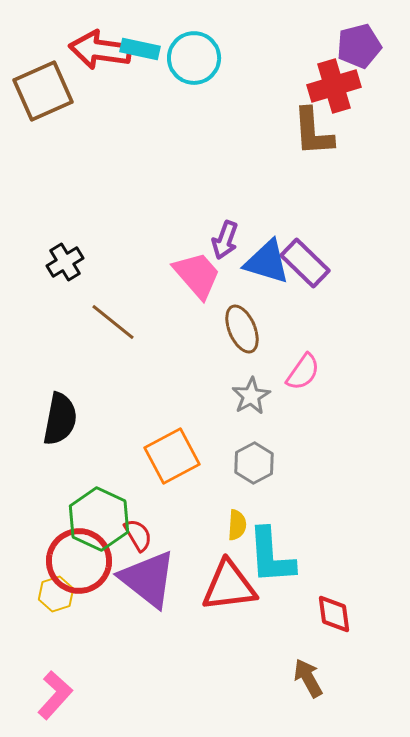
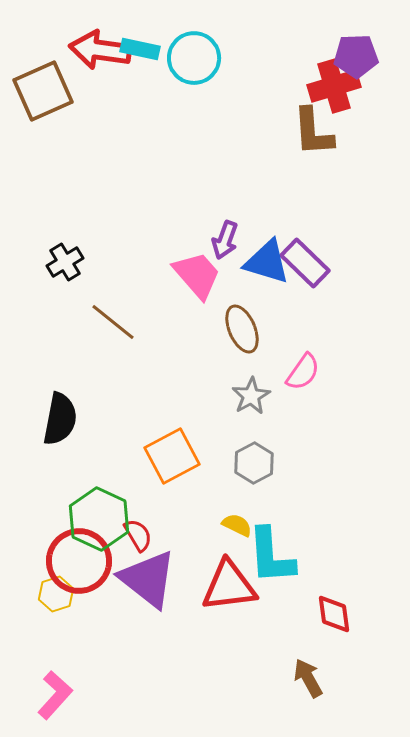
purple pentagon: moved 3 px left, 10 px down; rotated 12 degrees clockwise
yellow semicircle: rotated 68 degrees counterclockwise
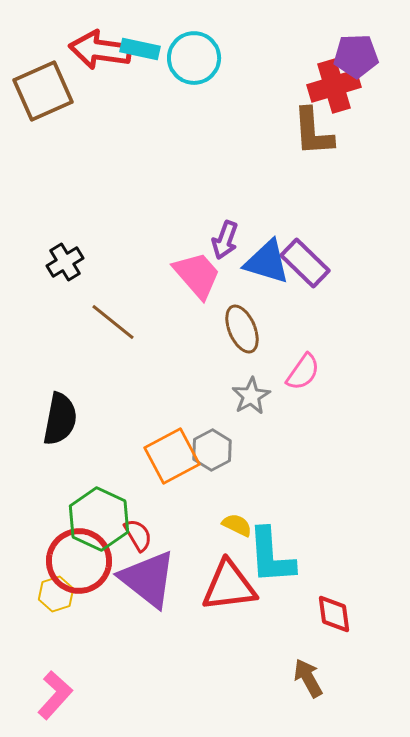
gray hexagon: moved 42 px left, 13 px up
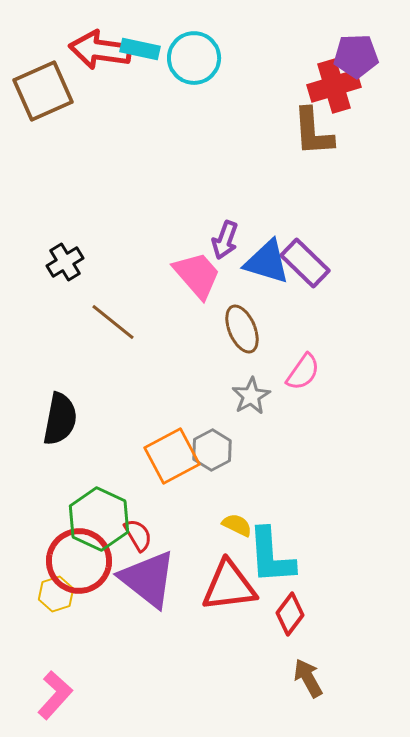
red diamond: moved 44 px left; rotated 45 degrees clockwise
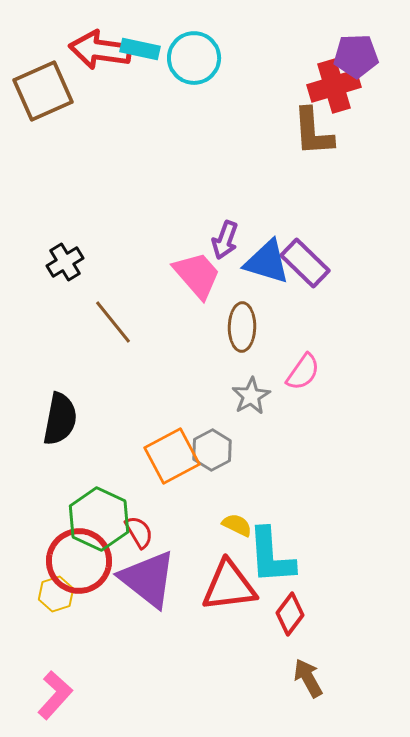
brown line: rotated 12 degrees clockwise
brown ellipse: moved 2 px up; rotated 24 degrees clockwise
red semicircle: moved 1 px right, 3 px up
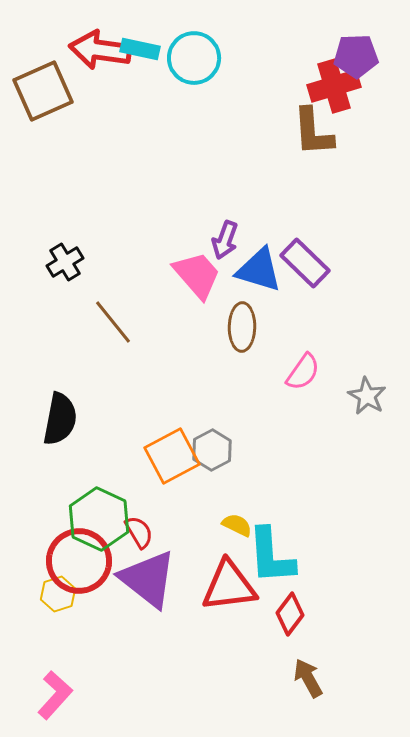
blue triangle: moved 8 px left, 8 px down
gray star: moved 116 px right; rotated 12 degrees counterclockwise
yellow hexagon: moved 2 px right
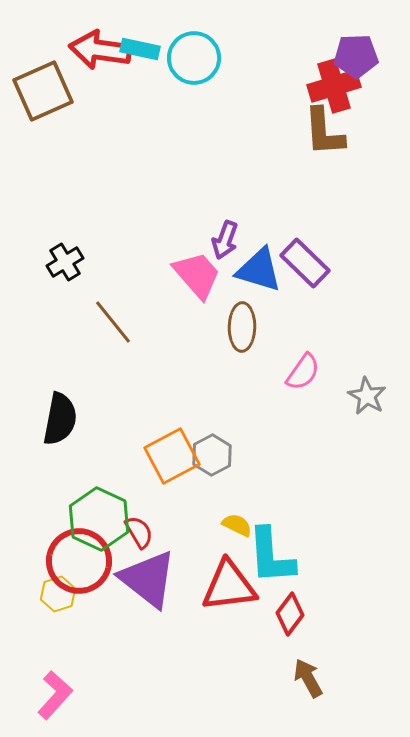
brown L-shape: moved 11 px right
gray hexagon: moved 5 px down
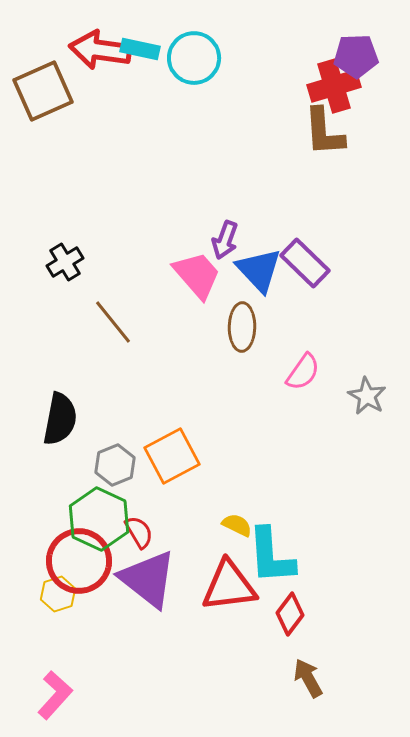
blue triangle: rotated 30 degrees clockwise
gray hexagon: moved 97 px left, 10 px down; rotated 6 degrees clockwise
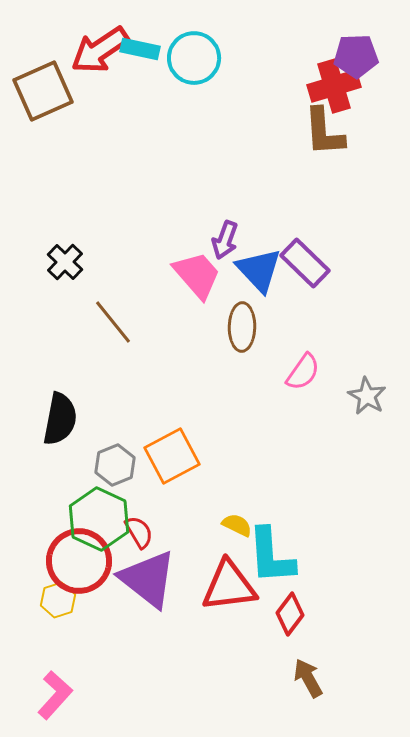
red arrow: rotated 42 degrees counterclockwise
black cross: rotated 15 degrees counterclockwise
yellow hexagon: moved 6 px down
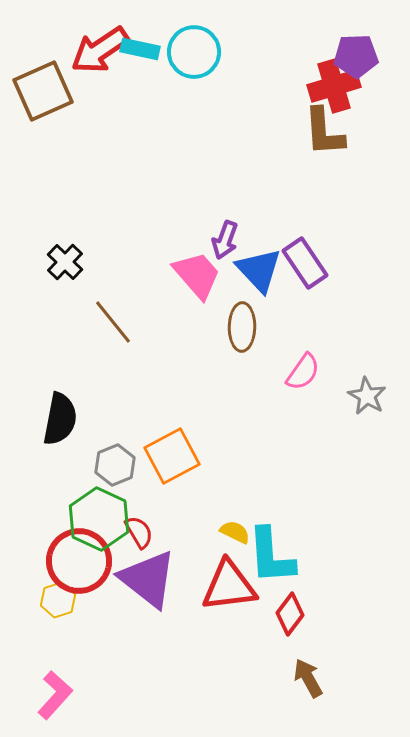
cyan circle: moved 6 px up
purple rectangle: rotated 12 degrees clockwise
yellow semicircle: moved 2 px left, 7 px down
